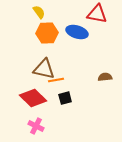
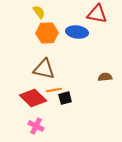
blue ellipse: rotated 10 degrees counterclockwise
orange line: moved 2 px left, 10 px down
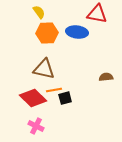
brown semicircle: moved 1 px right
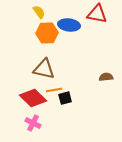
blue ellipse: moved 8 px left, 7 px up
pink cross: moved 3 px left, 3 px up
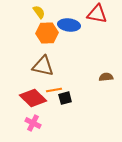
brown triangle: moved 1 px left, 3 px up
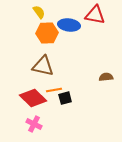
red triangle: moved 2 px left, 1 px down
pink cross: moved 1 px right, 1 px down
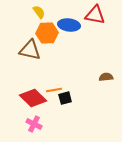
brown triangle: moved 13 px left, 16 px up
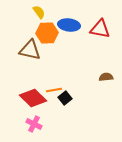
red triangle: moved 5 px right, 14 px down
black square: rotated 24 degrees counterclockwise
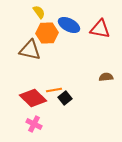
blue ellipse: rotated 20 degrees clockwise
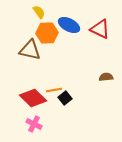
red triangle: rotated 15 degrees clockwise
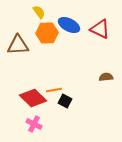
brown triangle: moved 12 px left, 5 px up; rotated 15 degrees counterclockwise
black square: moved 3 px down; rotated 24 degrees counterclockwise
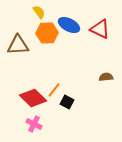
orange line: rotated 42 degrees counterclockwise
black square: moved 2 px right, 1 px down
